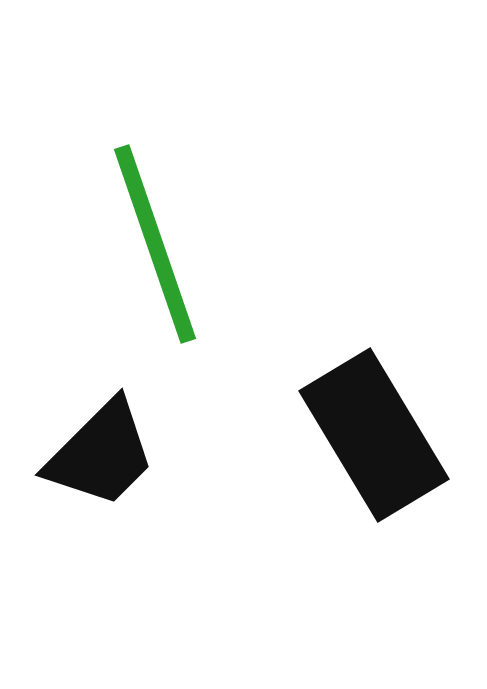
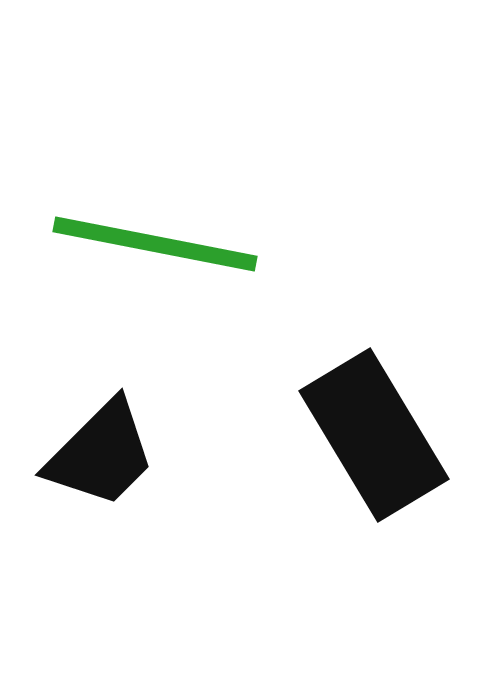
green line: rotated 60 degrees counterclockwise
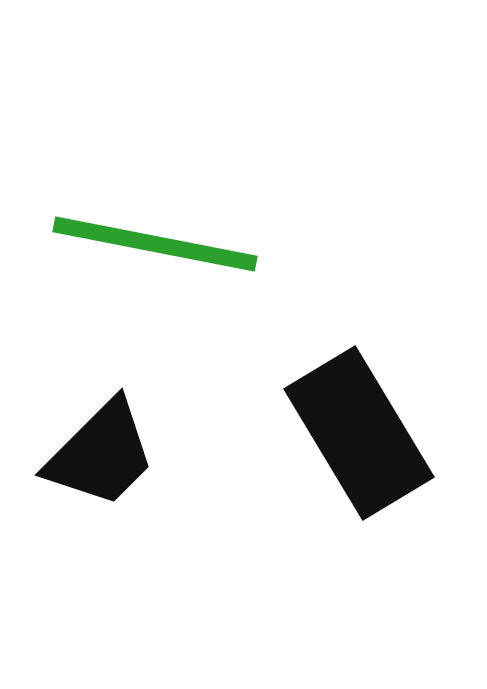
black rectangle: moved 15 px left, 2 px up
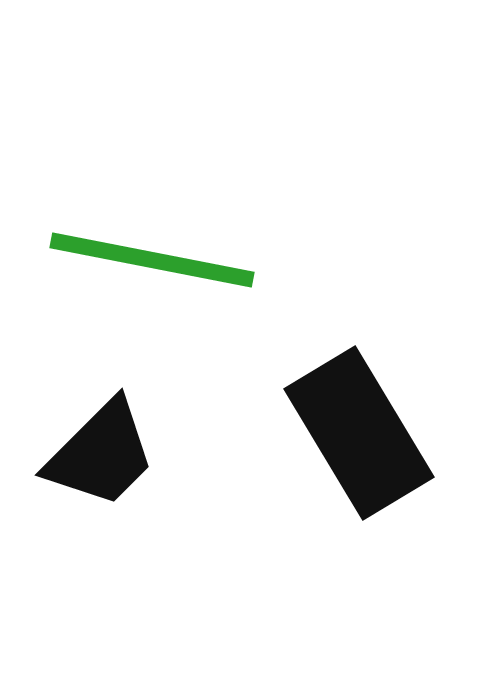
green line: moved 3 px left, 16 px down
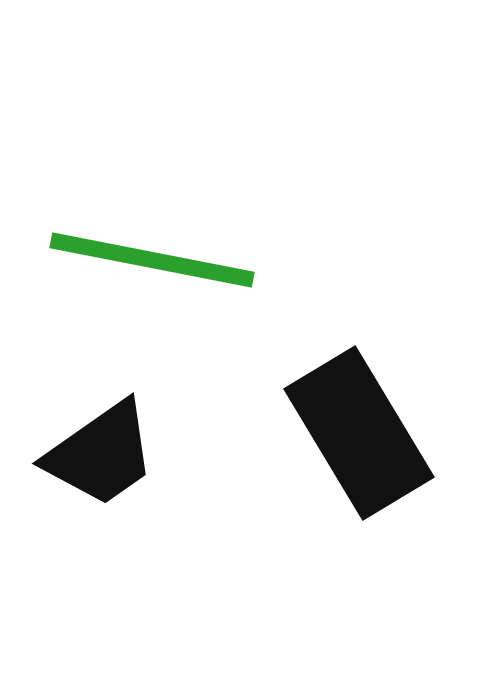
black trapezoid: rotated 10 degrees clockwise
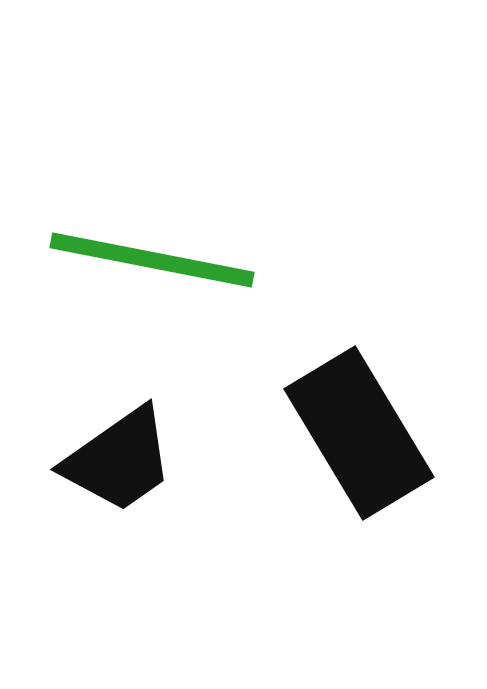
black trapezoid: moved 18 px right, 6 px down
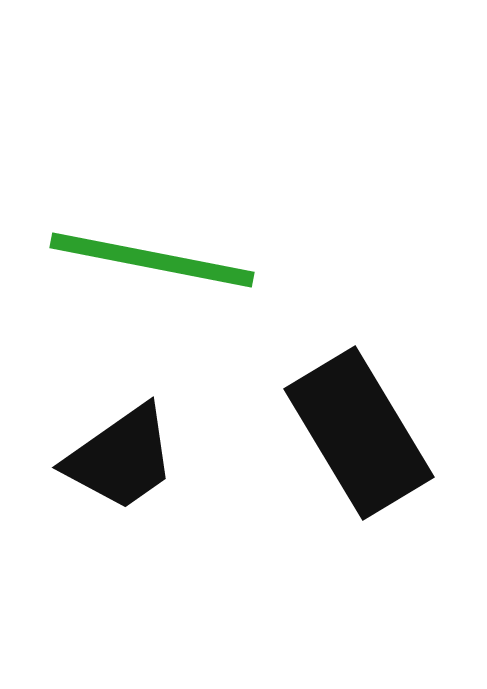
black trapezoid: moved 2 px right, 2 px up
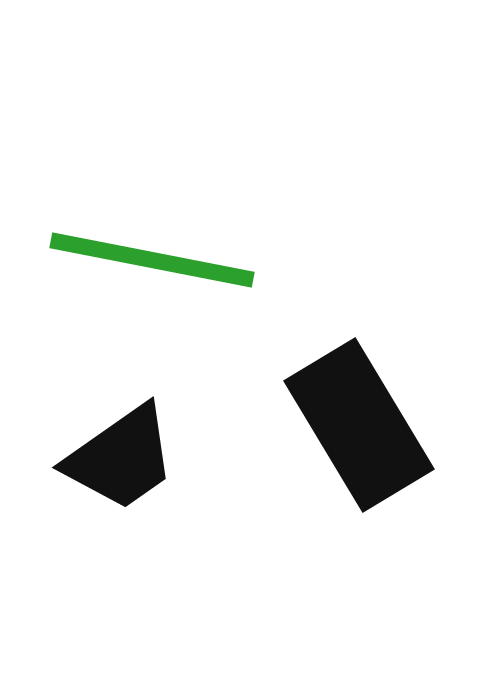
black rectangle: moved 8 px up
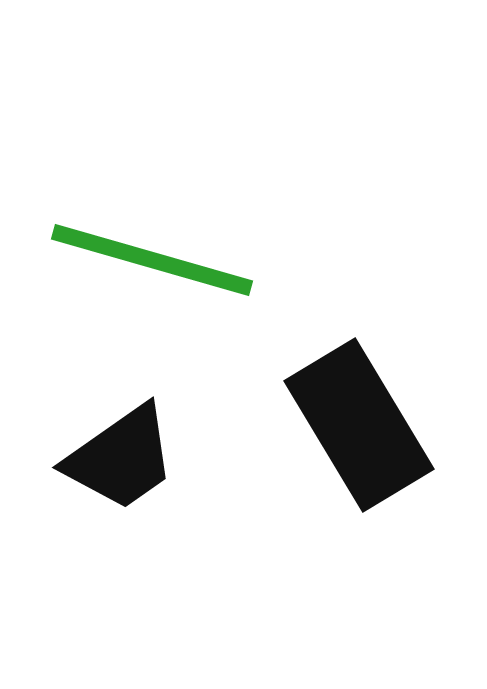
green line: rotated 5 degrees clockwise
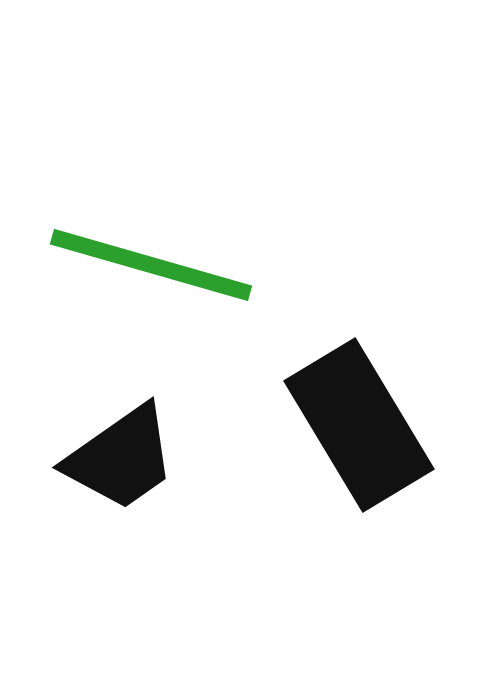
green line: moved 1 px left, 5 px down
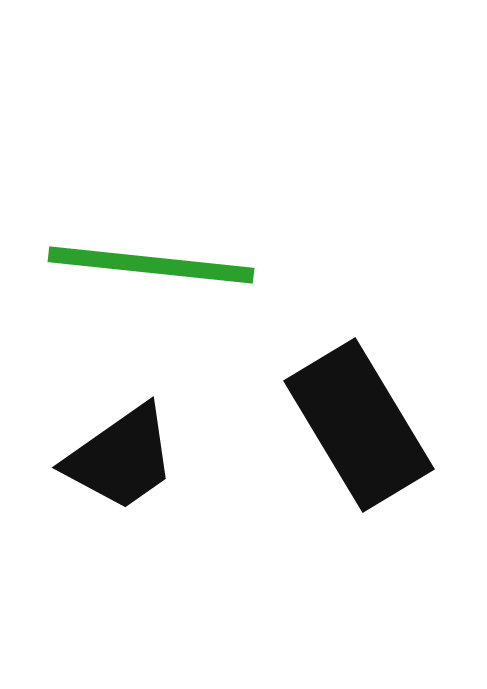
green line: rotated 10 degrees counterclockwise
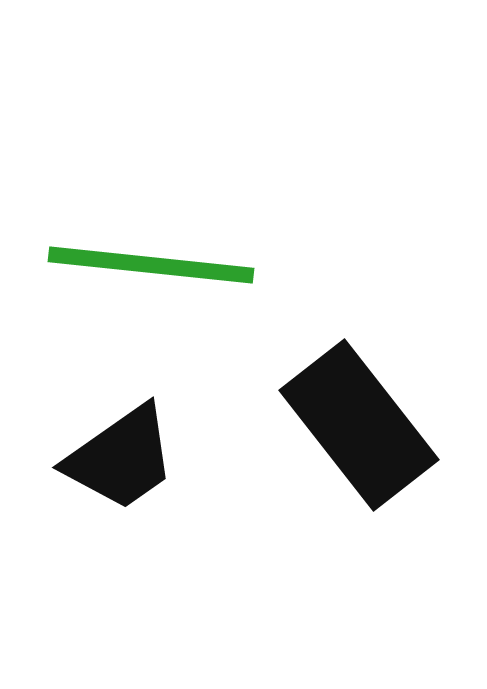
black rectangle: rotated 7 degrees counterclockwise
